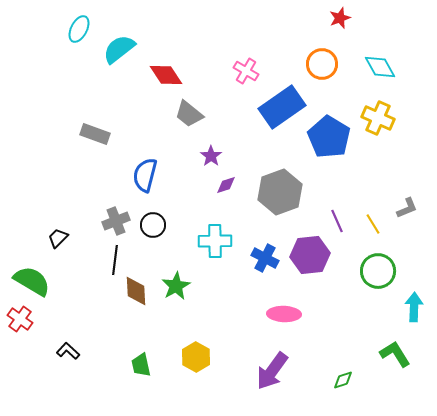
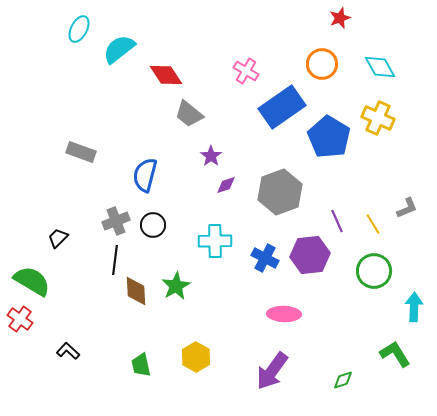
gray rectangle: moved 14 px left, 18 px down
green circle: moved 4 px left
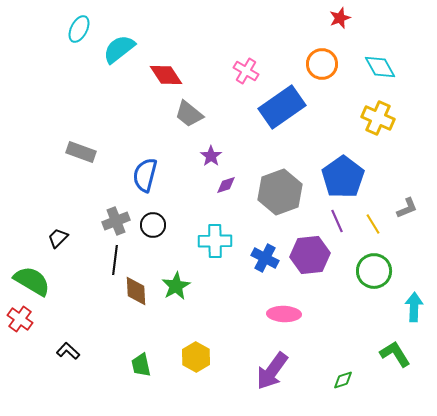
blue pentagon: moved 14 px right, 40 px down; rotated 6 degrees clockwise
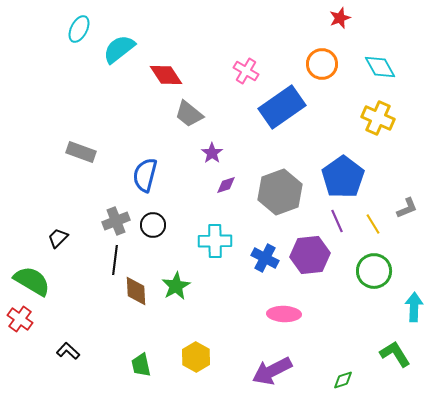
purple star: moved 1 px right, 3 px up
purple arrow: rotated 27 degrees clockwise
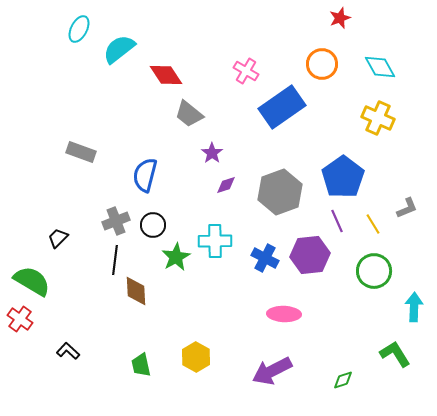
green star: moved 29 px up
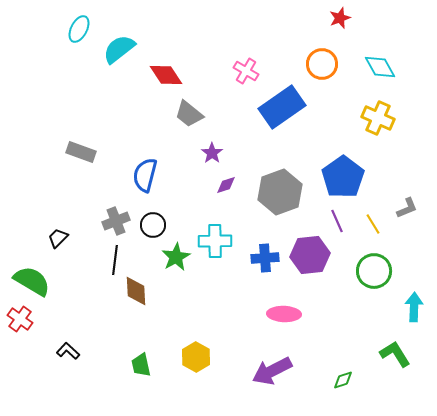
blue cross: rotated 32 degrees counterclockwise
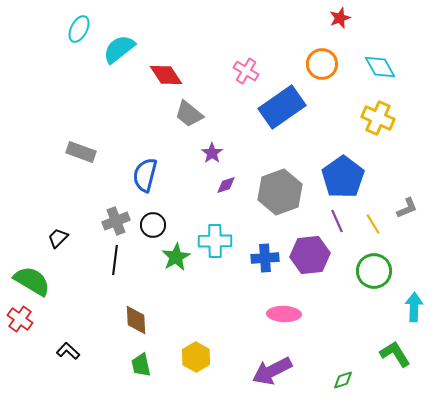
brown diamond: moved 29 px down
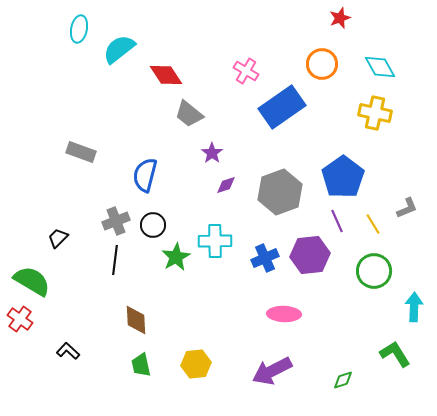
cyan ellipse: rotated 16 degrees counterclockwise
yellow cross: moved 3 px left, 5 px up; rotated 12 degrees counterclockwise
blue cross: rotated 20 degrees counterclockwise
yellow hexagon: moved 7 px down; rotated 24 degrees clockwise
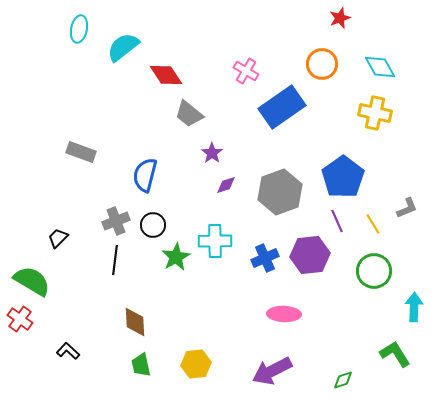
cyan semicircle: moved 4 px right, 2 px up
brown diamond: moved 1 px left, 2 px down
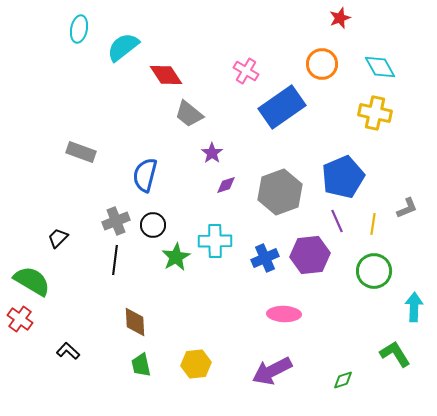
blue pentagon: rotated 12 degrees clockwise
yellow line: rotated 40 degrees clockwise
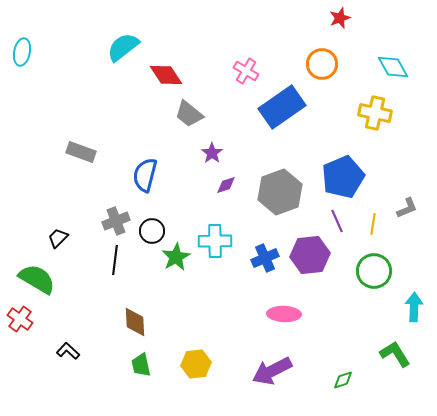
cyan ellipse: moved 57 px left, 23 px down
cyan diamond: moved 13 px right
black circle: moved 1 px left, 6 px down
green semicircle: moved 5 px right, 2 px up
